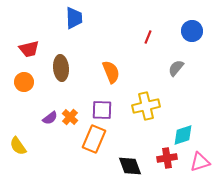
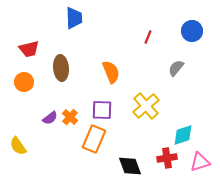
yellow cross: rotated 28 degrees counterclockwise
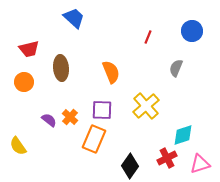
blue trapezoid: rotated 45 degrees counterclockwise
gray semicircle: rotated 18 degrees counterclockwise
purple semicircle: moved 1 px left, 2 px down; rotated 105 degrees counterclockwise
red cross: rotated 18 degrees counterclockwise
pink triangle: moved 2 px down
black diamond: rotated 55 degrees clockwise
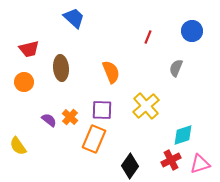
red cross: moved 4 px right, 2 px down
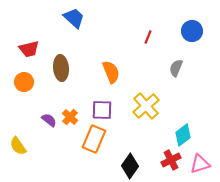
cyan diamond: rotated 20 degrees counterclockwise
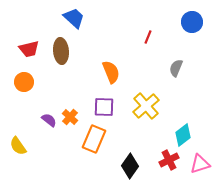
blue circle: moved 9 px up
brown ellipse: moved 17 px up
purple square: moved 2 px right, 3 px up
red cross: moved 2 px left
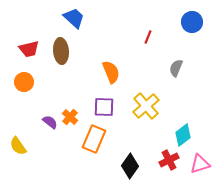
purple semicircle: moved 1 px right, 2 px down
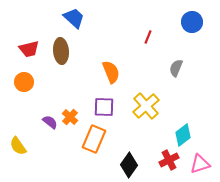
black diamond: moved 1 px left, 1 px up
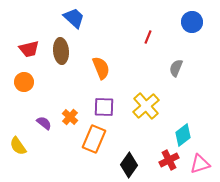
orange semicircle: moved 10 px left, 4 px up
purple semicircle: moved 6 px left, 1 px down
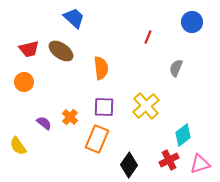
brown ellipse: rotated 50 degrees counterclockwise
orange semicircle: rotated 15 degrees clockwise
orange rectangle: moved 3 px right
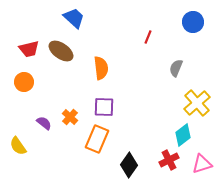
blue circle: moved 1 px right
yellow cross: moved 51 px right, 3 px up
pink triangle: moved 2 px right
